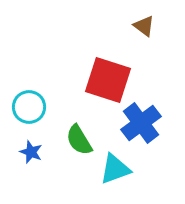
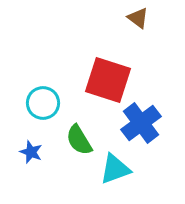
brown triangle: moved 6 px left, 8 px up
cyan circle: moved 14 px right, 4 px up
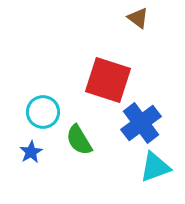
cyan circle: moved 9 px down
blue star: rotated 20 degrees clockwise
cyan triangle: moved 40 px right, 2 px up
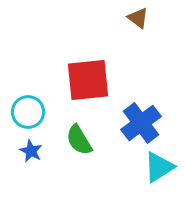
red square: moved 20 px left; rotated 24 degrees counterclockwise
cyan circle: moved 15 px left
blue star: moved 1 px up; rotated 15 degrees counterclockwise
cyan triangle: moved 4 px right; rotated 12 degrees counterclockwise
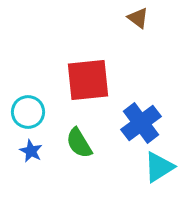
green semicircle: moved 3 px down
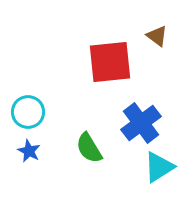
brown triangle: moved 19 px right, 18 px down
red square: moved 22 px right, 18 px up
green semicircle: moved 10 px right, 5 px down
blue star: moved 2 px left
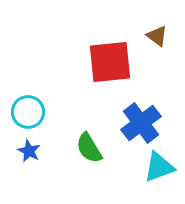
cyan triangle: rotated 12 degrees clockwise
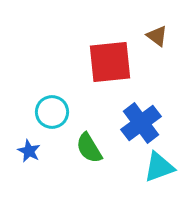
cyan circle: moved 24 px right
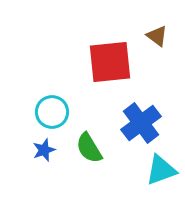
blue star: moved 15 px right, 1 px up; rotated 25 degrees clockwise
cyan triangle: moved 2 px right, 3 px down
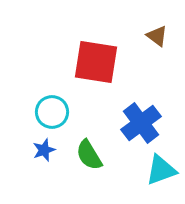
red square: moved 14 px left; rotated 15 degrees clockwise
green semicircle: moved 7 px down
